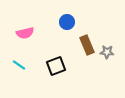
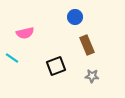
blue circle: moved 8 px right, 5 px up
gray star: moved 15 px left, 24 px down
cyan line: moved 7 px left, 7 px up
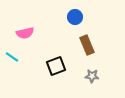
cyan line: moved 1 px up
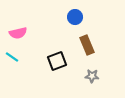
pink semicircle: moved 7 px left
black square: moved 1 px right, 5 px up
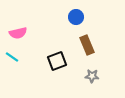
blue circle: moved 1 px right
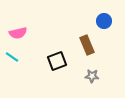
blue circle: moved 28 px right, 4 px down
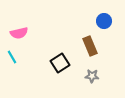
pink semicircle: moved 1 px right
brown rectangle: moved 3 px right, 1 px down
cyan line: rotated 24 degrees clockwise
black square: moved 3 px right, 2 px down; rotated 12 degrees counterclockwise
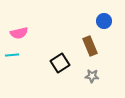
cyan line: moved 2 px up; rotated 64 degrees counterclockwise
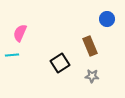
blue circle: moved 3 px right, 2 px up
pink semicircle: moved 1 px right; rotated 126 degrees clockwise
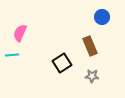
blue circle: moved 5 px left, 2 px up
black square: moved 2 px right
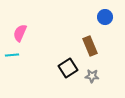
blue circle: moved 3 px right
black square: moved 6 px right, 5 px down
